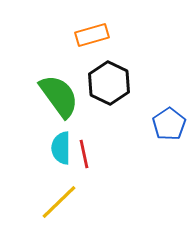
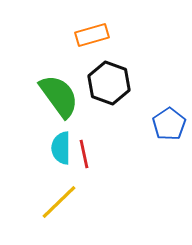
black hexagon: rotated 6 degrees counterclockwise
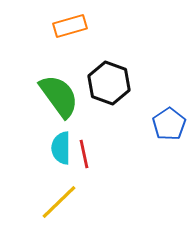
orange rectangle: moved 22 px left, 9 px up
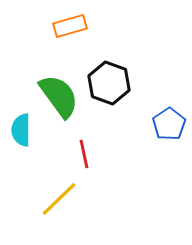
cyan semicircle: moved 40 px left, 18 px up
yellow line: moved 3 px up
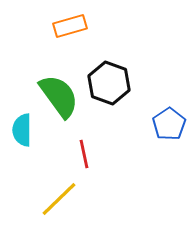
cyan semicircle: moved 1 px right
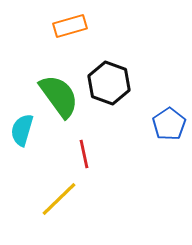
cyan semicircle: rotated 16 degrees clockwise
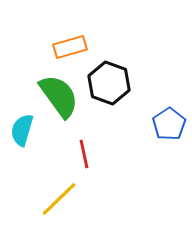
orange rectangle: moved 21 px down
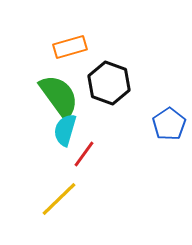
cyan semicircle: moved 43 px right
red line: rotated 48 degrees clockwise
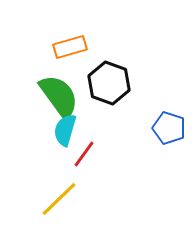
blue pentagon: moved 4 px down; rotated 20 degrees counterclockwise
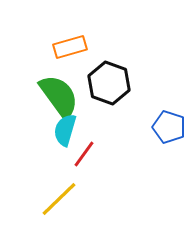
blue pentagon: moved 1 px up
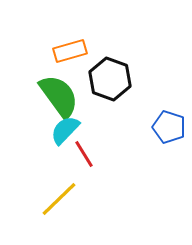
orange rectangle: moved 4 px down
black hexagon: moved 1 px right, 4 px up
cyan semicircle: rotated 28 degrees clockwise
red line: rotated 68 degrees counterclockwise
